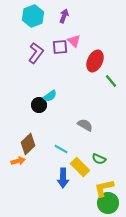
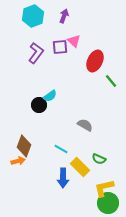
brown diamond: moved 4 px left, 2 px down; rotated 25 degrees counterclockwise
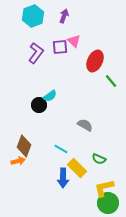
yellow rectangle: moved 3 px left, 1 px down
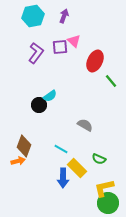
cyan hexagon: rotated 10 degrees clockwise
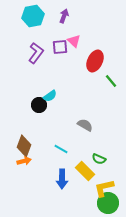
orange arrow: moved 6 px right
yellow rectangle: moved 8 px right, 3 px down
blue arrow: moved 1 px left, 1 px down
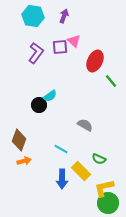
cyan hexagon: rotated 20 degrees clockwise
brown diamond: moved 5 px left, 6 px up
yellow rectangle: moved 4 px left
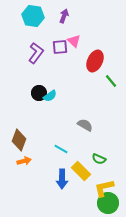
black circle: moved 12 px up
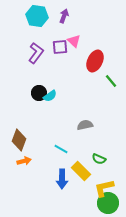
cyan hexagon: moved 4 px right
gray semicircle: rotated 42 degrees counterclockwise
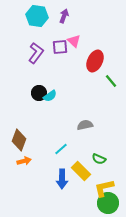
cyan line: rotated 72 degrees counterclockwise
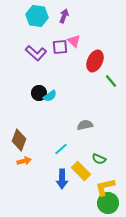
purple L-shape: rotated 95 degrees clockwise
yellow L-shape: moved 1 px right, 1 px up
